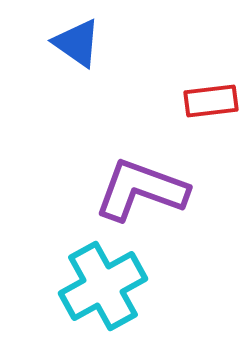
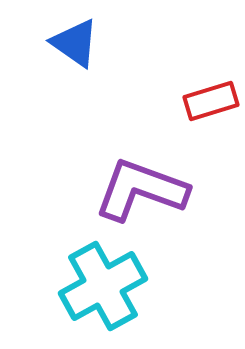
blue triangle: moved 2 px left
red rectangle: rotated 10 degrees counterclockwise
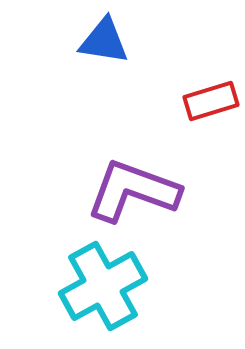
blue triangle: moved 29 px right, 2 px up; rotated 26 degrees counterclockwise
purple L-shape: moved 8 px left, 1 px down
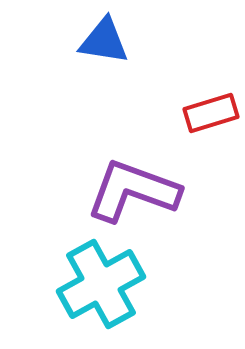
red rectangle: moved 12 px down
cyan cross: moved 2 px left, 2 px up
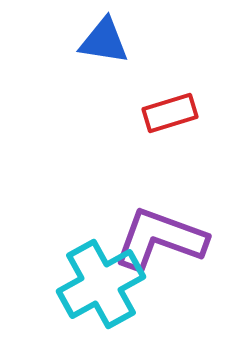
red rectangle: moved 41 px left
purple L-shape: moved 27 px right, 48 px down
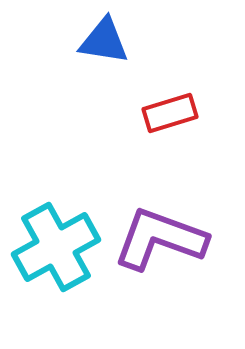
cyan cross: moved 45 px left, 37 px up
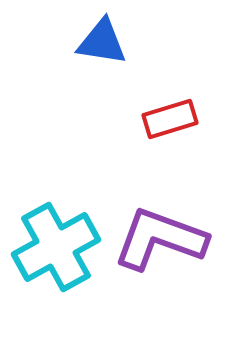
blue triangle: moved 2 px left, 1 px down
red rectangle: moved 6 px down
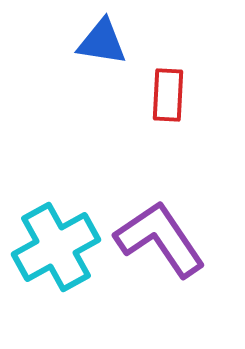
red rectangle: moved 2 px left, 24 px up; rotated 70 degrees counterclockwise
purple L-shape: rotated 36 degrees clockwise
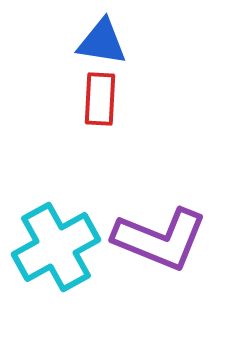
red rectangle: moved 68 px left, 4 px down
purple L-shape: rotated 146 degrees clockwise
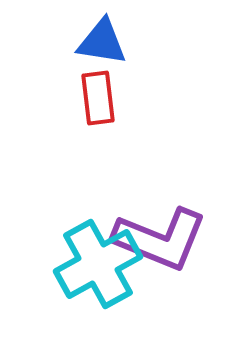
red rectangle: moved 2 px left, 1 px up; rotated 10 degrees counterclockwise
cyan cross: moved 42 px right, 17 px down
